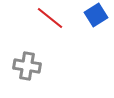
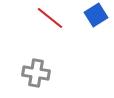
gray cross: moved 9 px right, 7 px down
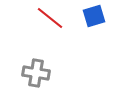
blue square: moved 2 px left, 1 px down; rotated 15 degrees clockwise
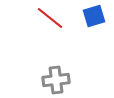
gray cross: moved 20 px right, 7 px down; rotated 16 degrees counterclockwise
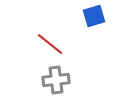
red line: moved 26 px down
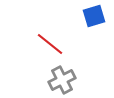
gray cross: moved 6 px right; rotated 20 degrees counterclockwise
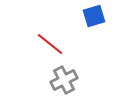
gray cross: moved 2 px right
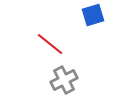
blue square: moved 1 px left, 1 px up
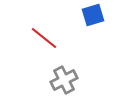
red line: moved 6 px left, 6 px up
